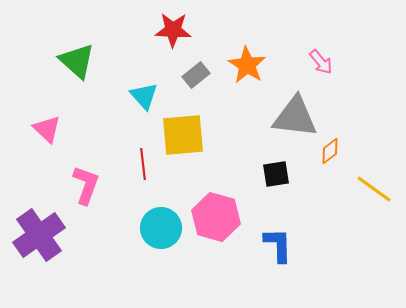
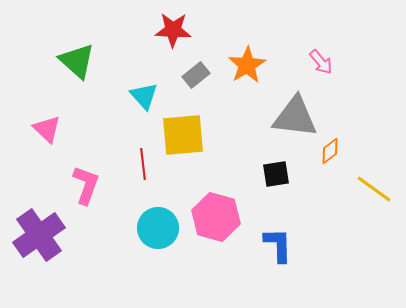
orange star: rotated 9 degrees clockwise
cyan circle: moved 3 px left
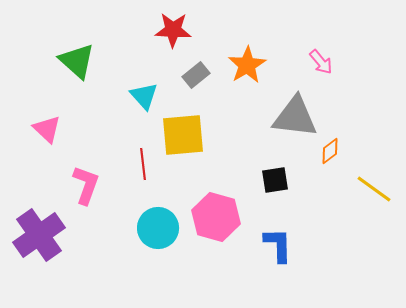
black square: moved 1 px left, 6 px down
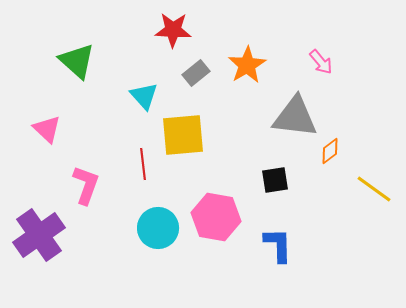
gray rectangle: moved 2 px up
pink hexagon: rotated 6 degrees counterclockwise
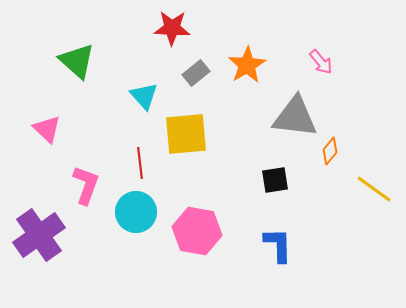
red star: moved 1 px left, 2 px up
yellow square: moved 3 px right, 1 px up
orange diamond: rotated 12 degrees counterclockwise
red line: moved 3 px left, 1 px up
pink hexagon: moved 19 px left, 14 px down
cyan circle: moved 22 px left, 16 px up
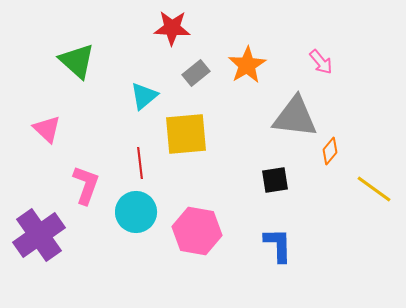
cyan triangle: rotated 32 degrees clockwise
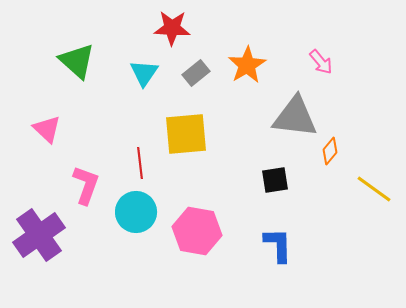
cyan triangle: moved 23 px up; rotated 16 degrees counterclockwise
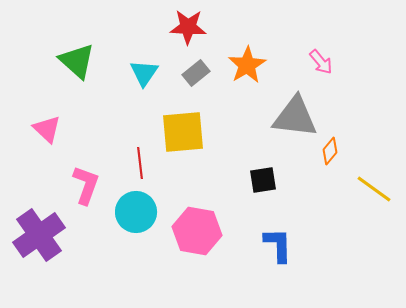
red star: moved 16 px right, 1 px up
yellow square: moved 3 px left, 2 px up
black square: moved 12 px left
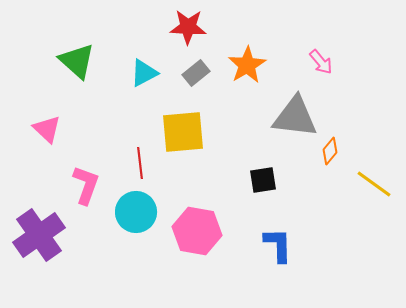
cyan triangle: rotated 28 degrees clockwise
yellow line: moved 5 px up
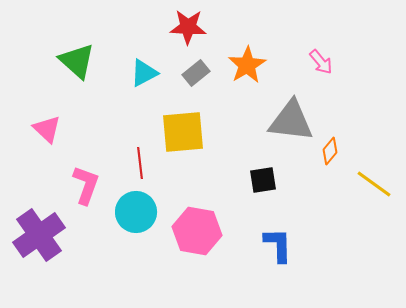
gray triangle: moved 4 px left, 4 px down
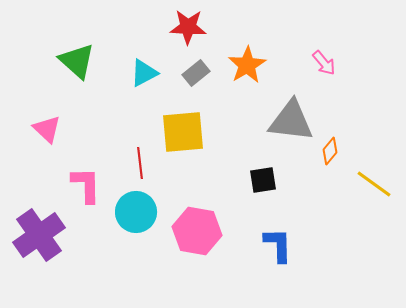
pink arrow: moved 3 px right, 1 px down
pink L-shape: rotated 21 degrees counterclockwise
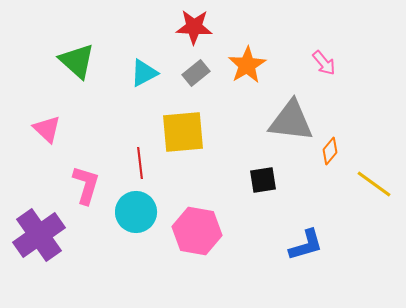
red star: moved 6 px right
pink L-shape: rotated 18 degrees clockwise
blue L-shape: moved 28 px right; rotated 75 degrees clockwise
